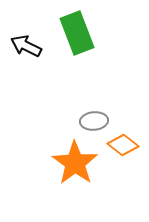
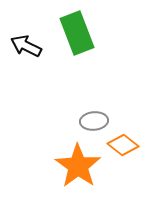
orange star: moved 3 px right, 3 px down
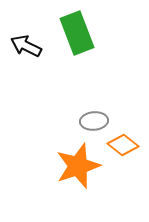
orange star: rotated 18 degrees clockwise
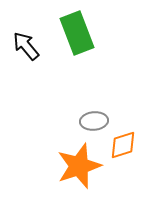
black arrow: rotated 24 degrees clockwise
orange diamond: rotated 56 degrees counterclockwise
orange star: moved 1 px right
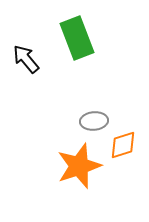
green rectangle: moved 5 px down
black arrow: moved 13 px down
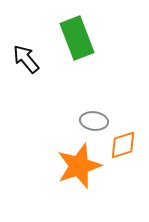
gray ellipse: rotated 12 degrees clockwise
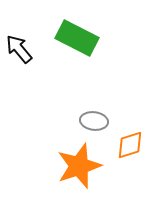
green rectangle: rotated 42 degrees counterclockwise
black arrow: moved 7 px left, 10 px up
orange diamond: moved 7 px right
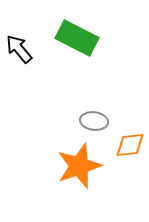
orange diamond: rotated 12 degrees clockwise
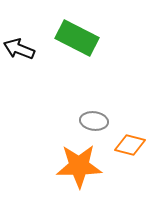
black arrow: rotated 28 degrees counterclockwise
orange diamond: rotated 20 degrees clockwise
orange star: rotated 18 degrees clockwise
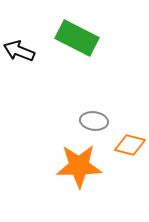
black arrow: moved 2 px down
